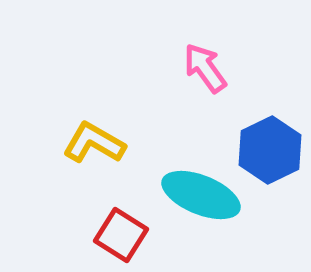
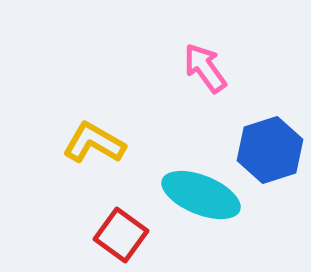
blue hexagon: rotated 8 degrees clockwise
red square: rotated 4 degrees clockwise
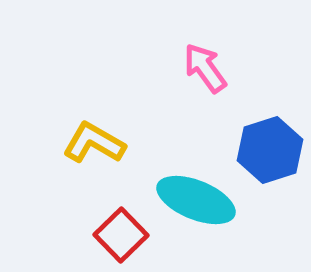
cyan ellipse: moved 5 px left, 5 px down
red square: rotated 10 degrees clockwise
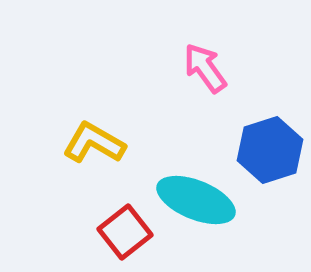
red square: moved 4 px right, 3 px up; rotated 6 degrees clockwise
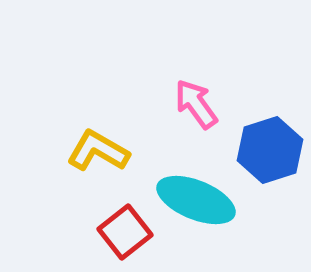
pink arrow: moved 9 px left, 36 px down
yellow L-shape: moved 4 px right, 8 px down
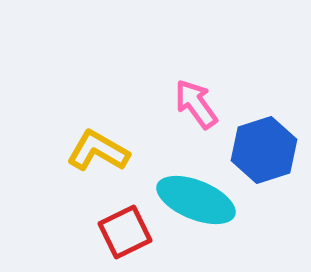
blue hexagon: moved 6 px left
red square: rotated 12 degrees clockwise
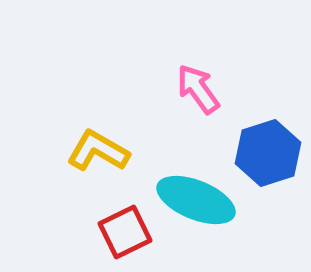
pink arrow: moved 2 px right, 15 px up
blue hexagon: moved 4 px right, 3 px down
